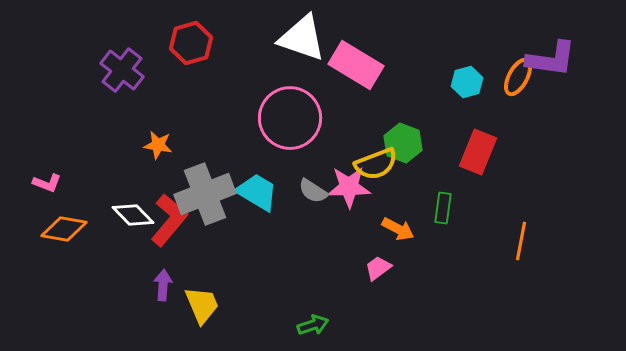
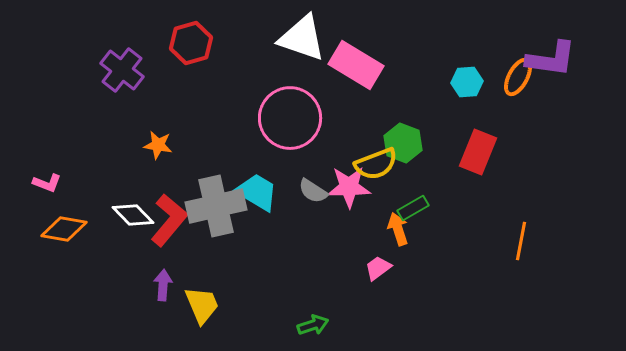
cyan hexagon: rotated 12 degrees clockwise
gray cross: moved 11 px right, 12 px down; rotated 8 degrees clockwise
green rectangle: moved 30 px left; rotated 52 degrees clockwise
orange arrow: rotated 136 degrees counterclockwise
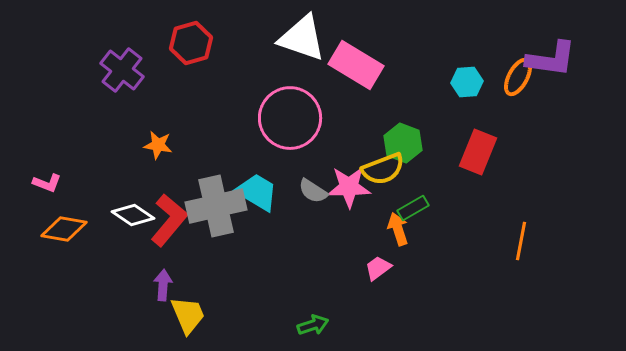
yellow semicircle: moved 7 px right, 5 px down
white diamond: rotated 12 degrees counterclockwise
yellow trapezoid: moved 14 px left, 10 px down
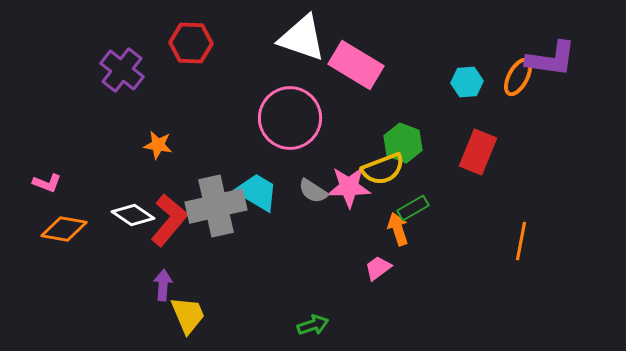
red hexagon: rotated 18 degrees clockwise
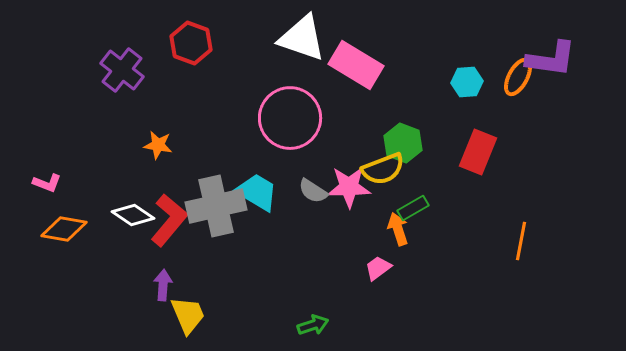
red hexagon: rotated 18 degrees clockwise
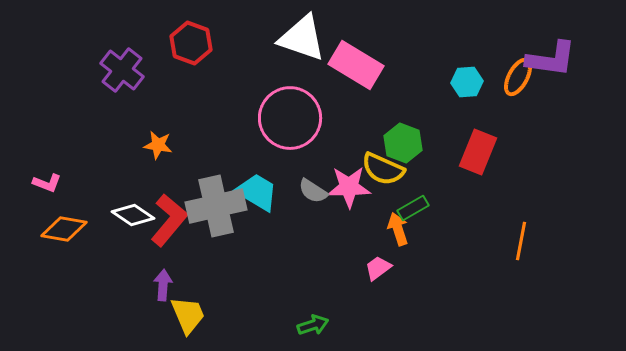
yellow semicircle: rotated 45 degrees clockwise
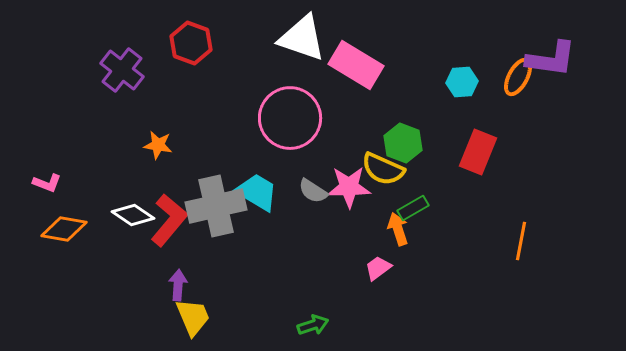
cyan hexagon: moved 5 px left
purple arrow: moved 15 px right
yellow trapezoid: moved 5 px right, 2 px down
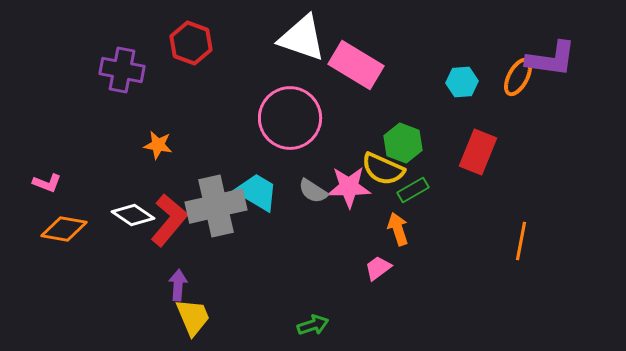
purple cross: rotated 27 degrees counterclockwise
green rectangle: moved 18 px up
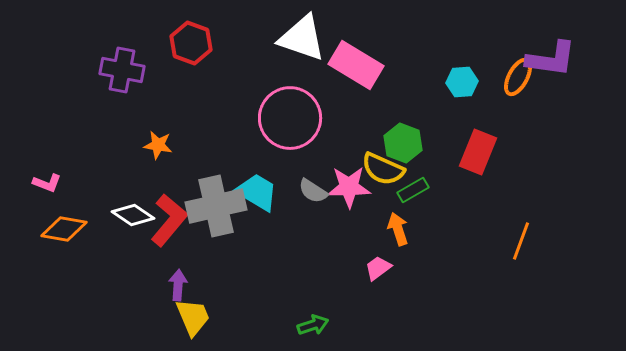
orange line: rotated 9 degrees clockwise
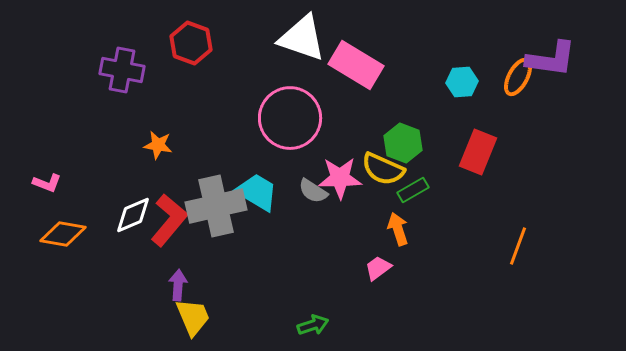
pink star: moved 9 px left, 9 px up
white diamond: rotated 57 degrees counterclockwise
orange diamond: moved 1 px left, 5 px down
orange line: moved 3 px left, 5 px down
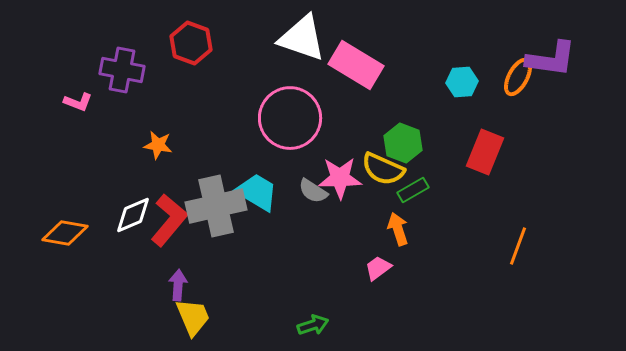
red rectangle: moved 7 px right
pink L-shape: moved 31 px right, 81 px up
orange diamond: moved 2 px right, 1 px up
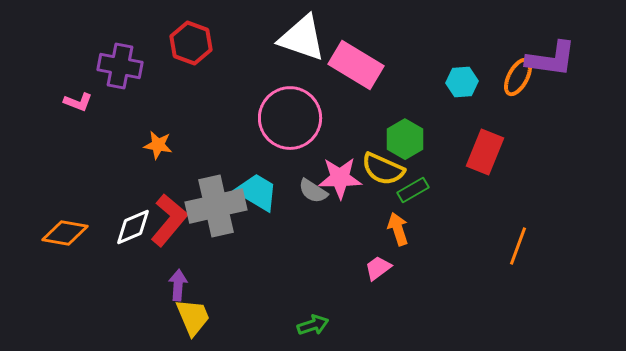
purple cross: moved 2 px left, 4 px up
green hexagon: moved 2 px right, 4 px up; rotated 9 degrees clockwise
white diamond: moved 12 px down
